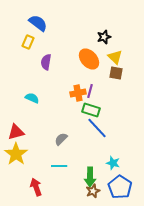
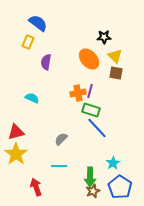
black star: rotated 16 degrees clockwise
yellow triangle: moved 1 px up
cyan star: rotated 24 degrees clockwise
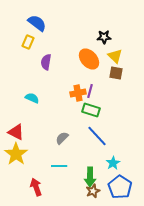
blue semicircle: moved 1 px left
blue line: moved 8 px down
red triangle: rotated 42 degrees clockwise
gray semicircle: moved 1 px right, 1 px up
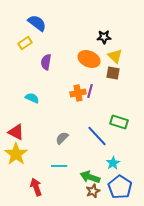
yellow rectangle: moved 3 px left, 1 px down; rotated 32 degrees clockwise
orange ellipse: rotated 25 degrees counterclockwise
brown square: moved 3 px left
green rectangle: moved 28 px right, 12 px down
green arrow: rotated 108 degrees clockwise
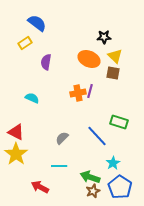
red arrow: moved 4 px right; rotated 42 degrees counterclockwise
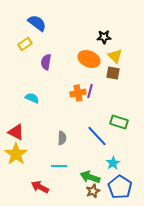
yellow rectangle: moved 1 px down
gray semicircle: rotated 136 degrees clockwise
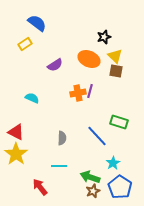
black star: rotated 16 degrees counterclockwise
purple semicircle: moved 9 px right, 3 px down; rotated 133 degrees counterclockwise
brown square: moved 3 px right, 2 px up
red arrow: rotated 24 degrees clockwise
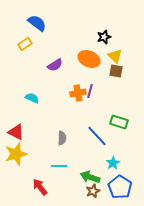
yellow star: rotated 20 degrees clockwise
